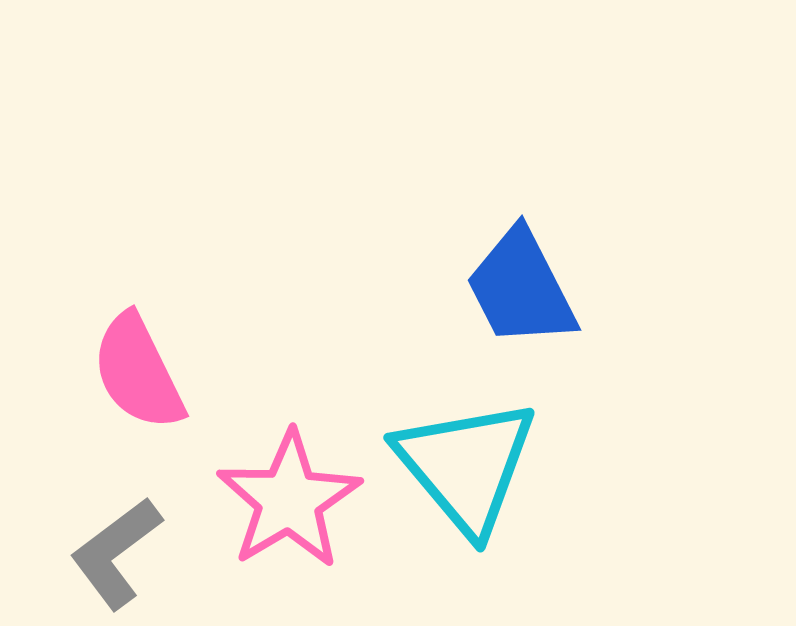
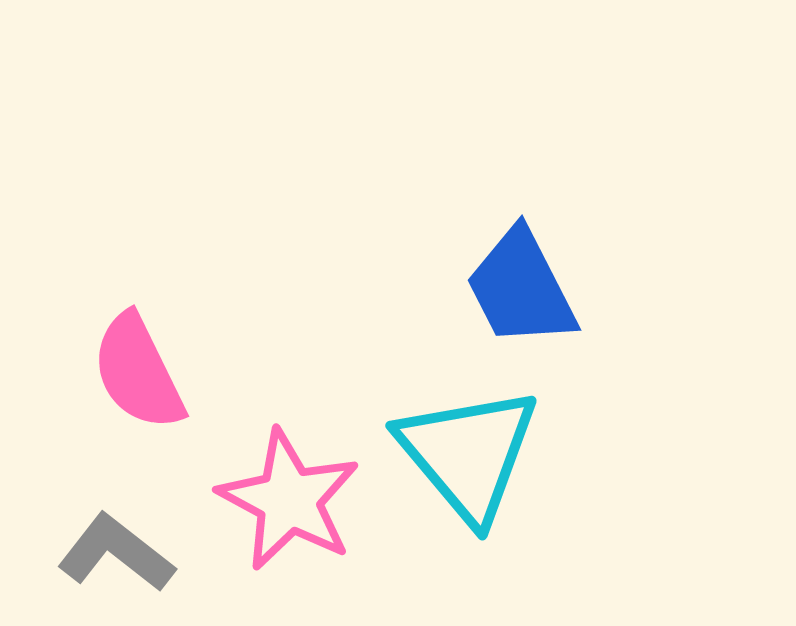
cyan triangle: moved 2 px right, 12 px up
pink star: rotated 13 degrees counterclockwise
gray L-shape: rotated 75 degrees clockwise
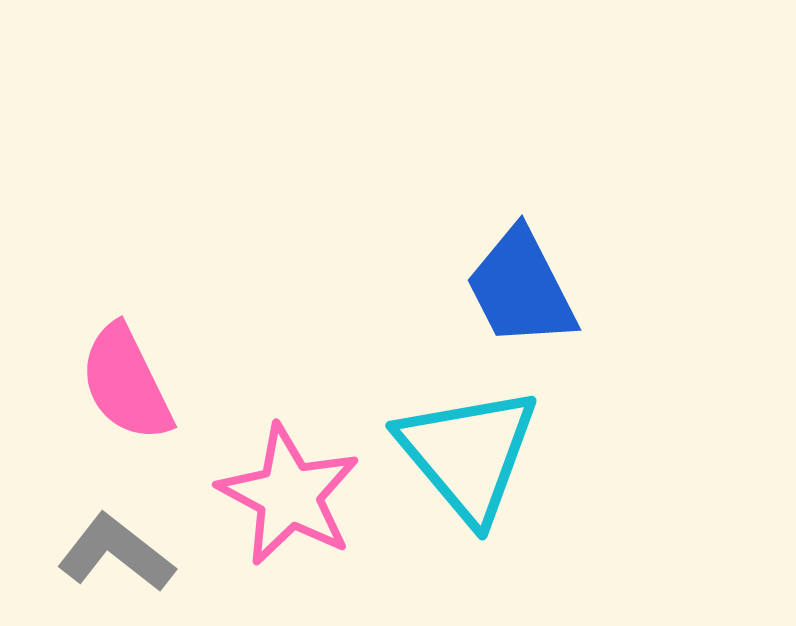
pink semicircle: moved 12 px left, 11 px down
pink star: moved 5 px up
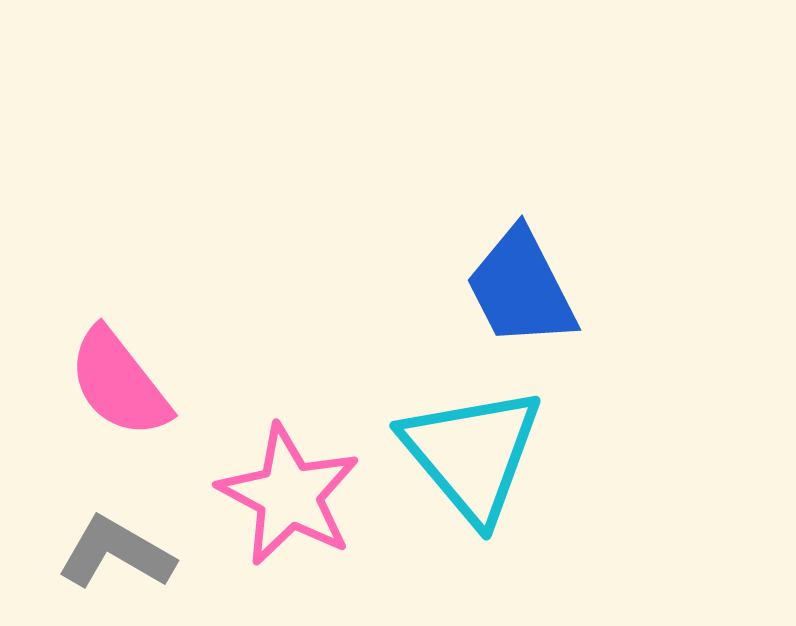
pink semicircle: moved 7 px left; rotated 12 degrees counterclockwise
cyan triangle: moved 4 px right
gray L-shape: rotated 8 degrees counterclockwise
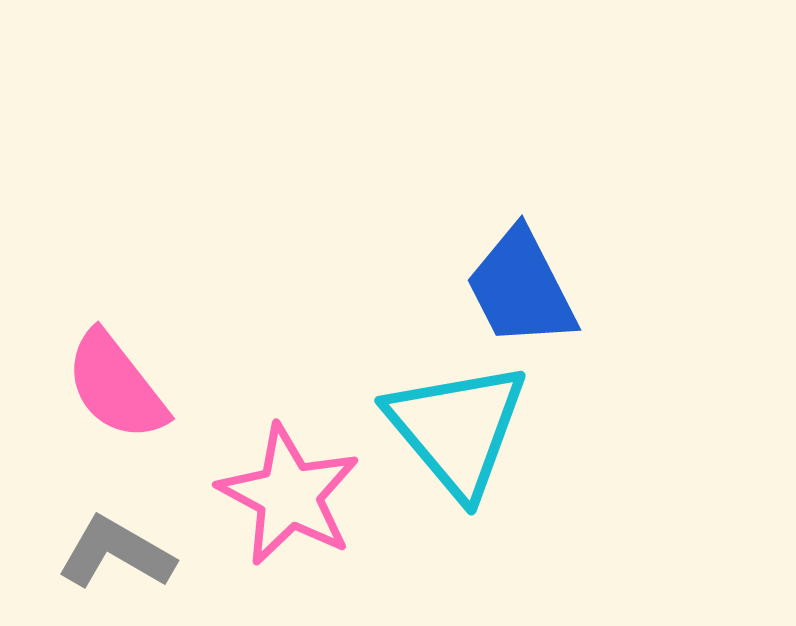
pink semicircle: moved 3 px left, 3 px down
cyan triangle: moved 15 px left, 25 px up
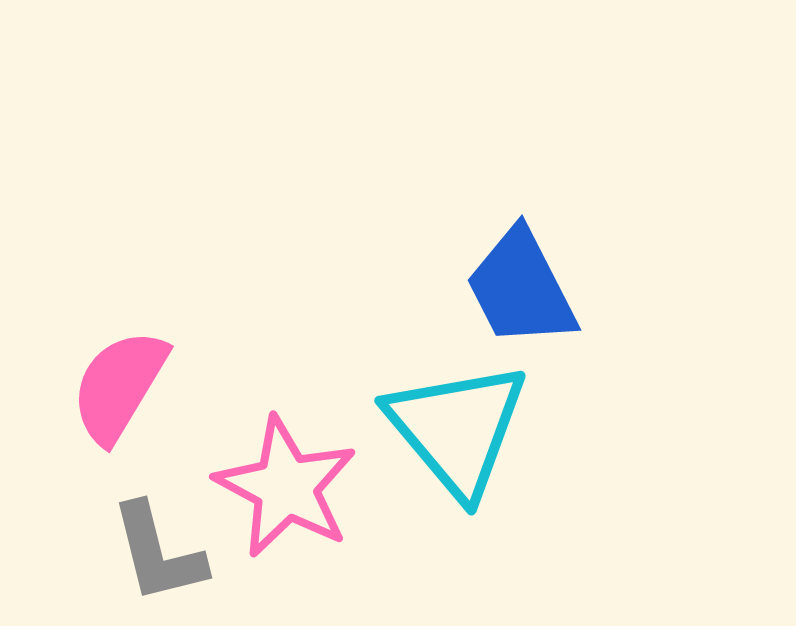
pink semicircle: moved 3 px right; rotated 69 degrees clockwise
pink star: moved 3 px left, 8 px up
gray L-shape: moved 42 px right; rotated 134 degrees counterclockwise
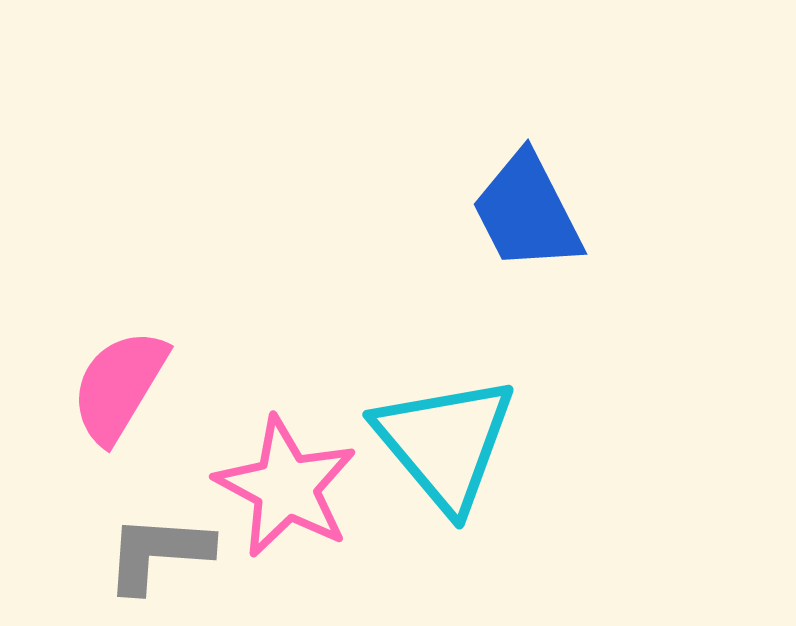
blue trapezoid: moved 6 px right, 76 px up
cyan triangle: moved 12 px left, 14 px down
gray L-shape: rotated 108 degrees clockwise
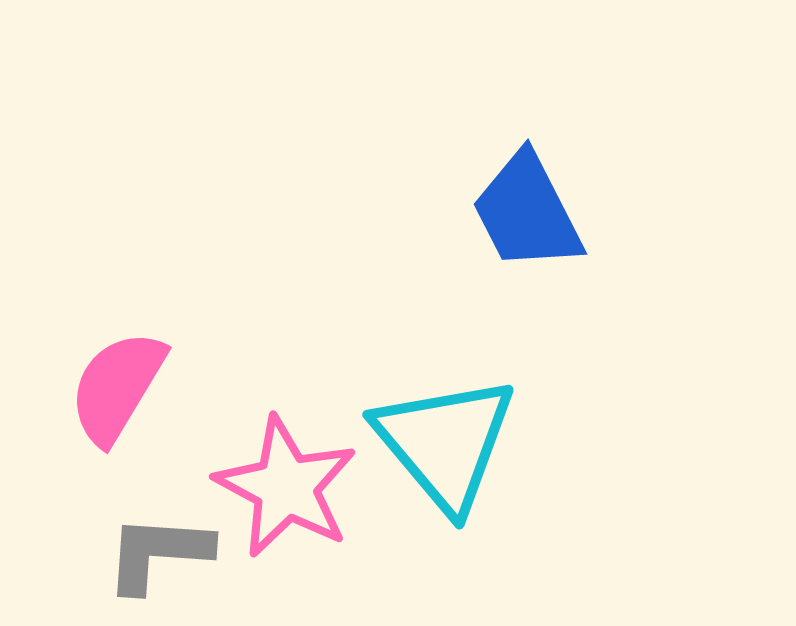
pink semicircle: moved 2 px left, 1 px down
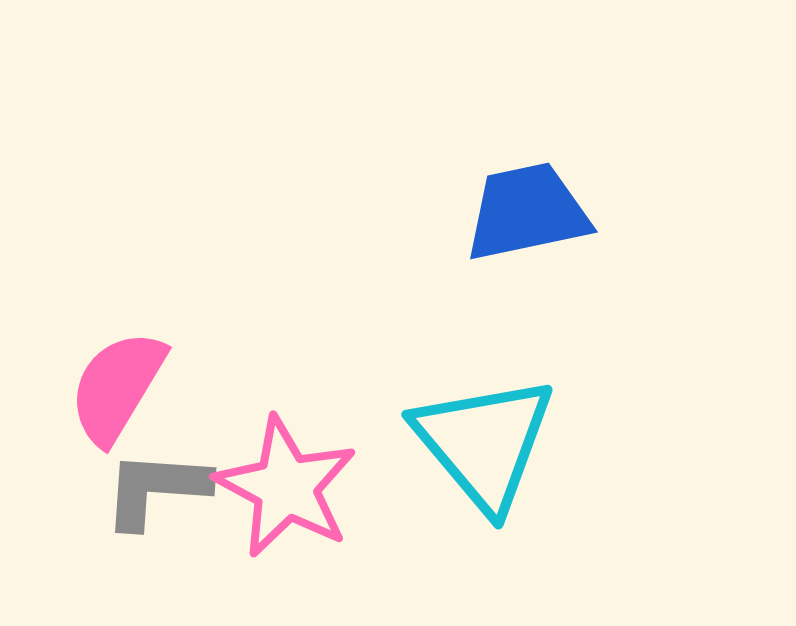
blue trapezoid: rotated 105 degrees clockwise
cyan triangle: moved 39 px right
gray L-shape: moved 2 px left, 64 px up
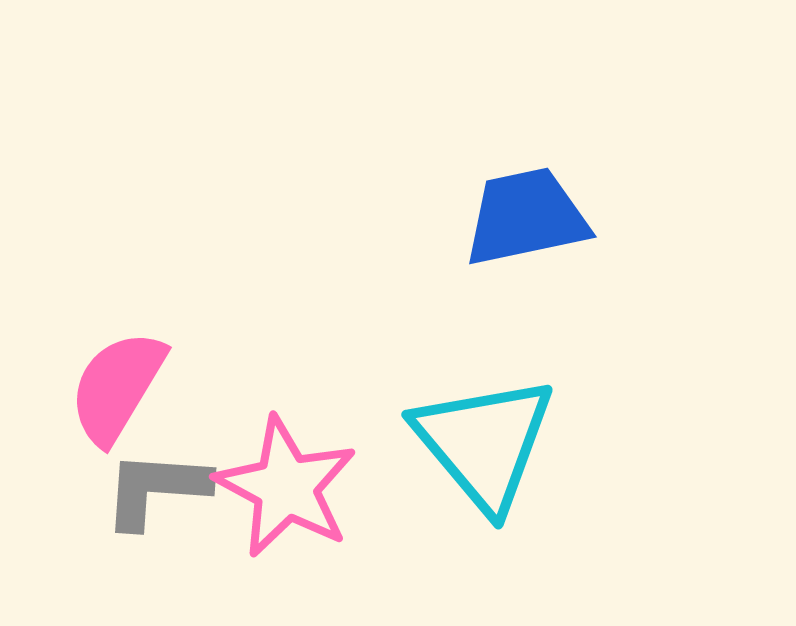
blue trapezoid: moved 1 px left, 5 px down
